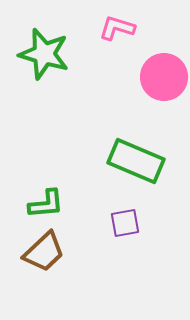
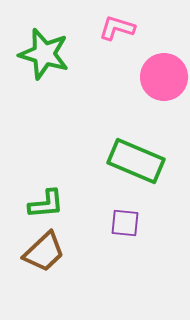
purple square: rotated 16 degrees clockwise
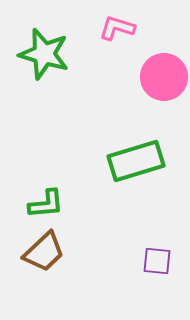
green rectangle: rotated 40 degrees counterclockwise
purple square: moved 32 px right, 38 px down
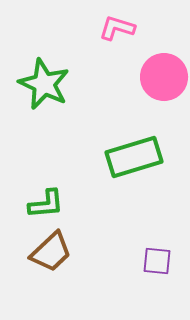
green star: moved 30 px down; rotated 9 degrees clockwise
green rectangle: moved 2 px left, 4 px up
brown trapezoid: moved 7 px right
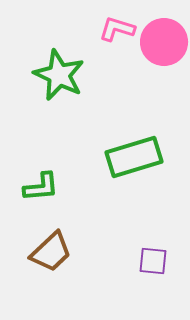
pink L-shape: moved 1 px down
pink circle: moved 35 px up
green star: moved 15 px right, 9 px up
green L-shape: moved 5 px left, 17 px up
purple square: moved 4 px left
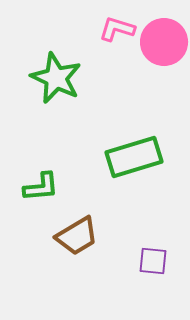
green star: moved 3 px left, 3 px down
brown trapezoid: moved 26 px right, 16 px up; rotated 12 degrees clockwise
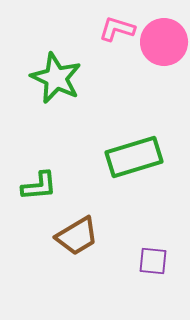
green L-shape: moved 2 px left, 1 px up
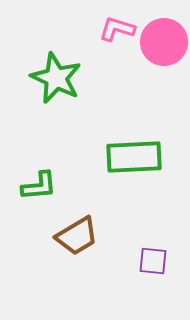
green rectangle: rotated 14 degrees clockwise
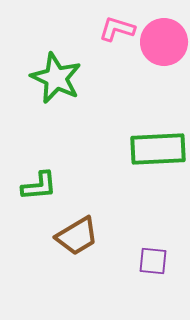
green rectangle: moved 24 px right, 8 px up
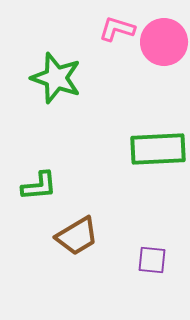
green star: rotated 6 degrees counterclockwise
purple square: moved 1 px left, 1 px up
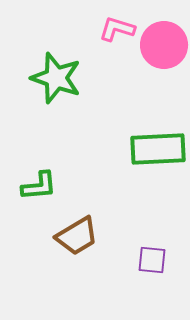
pink circle: moved 3 px down
